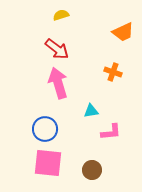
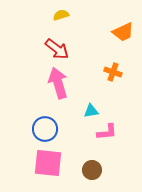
pink L-shape: moved 4 px left
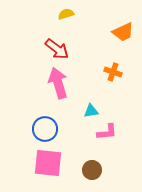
yellow semicircle: moved 5 px right, 1 px up
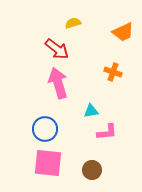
yellow semicircle: moved 7 px right, 9 px down
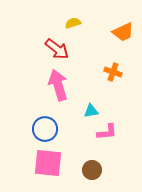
pink arrow: moved 2 px down
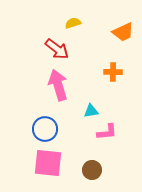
orange cross: rotated 18 degrees counterclockwise
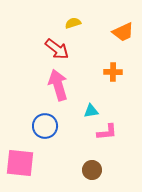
blue circle: moved 3 px up
pink square: moved 28 px left
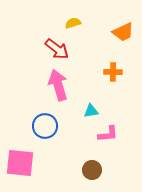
pink L-shape: moved 1 px right, 2 px down
